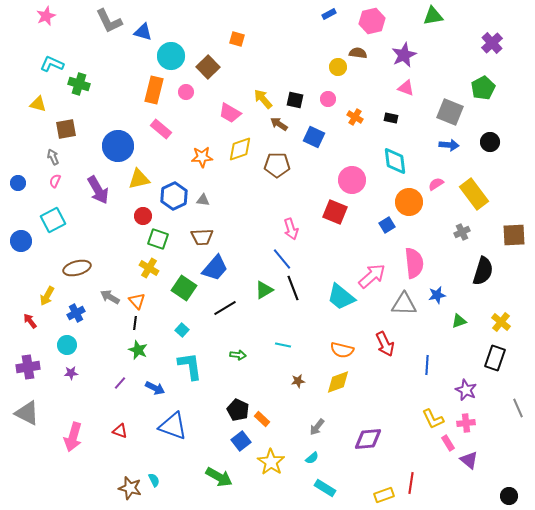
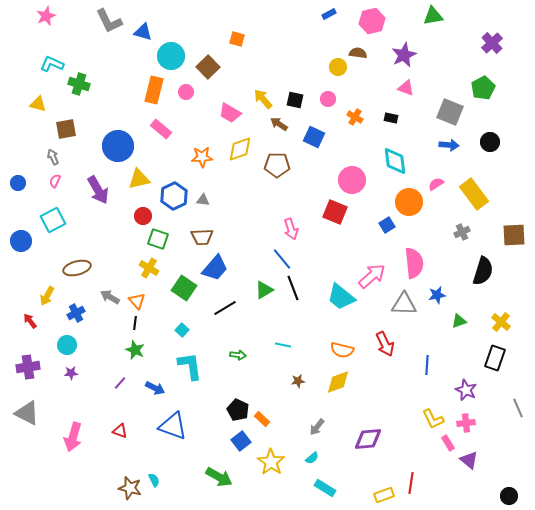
green star at (138, 350): moved 3 px left
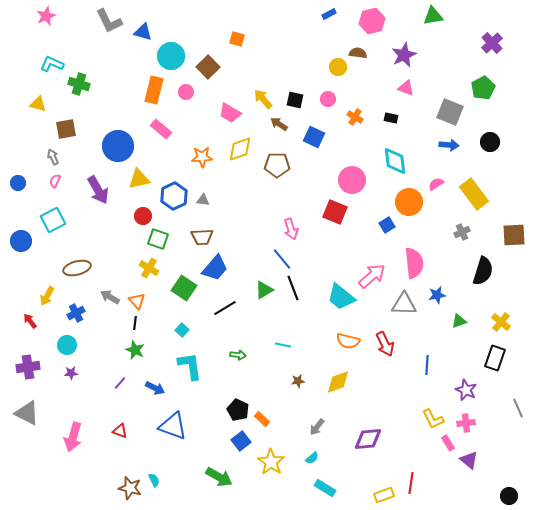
orange semicircle at (342, 350): moved 6 px right, 9 px up
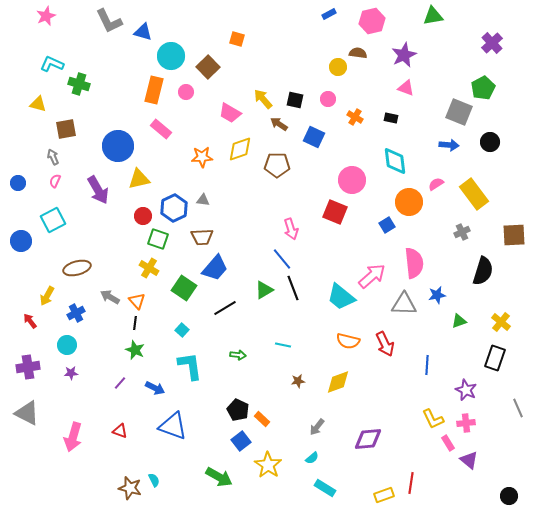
gray square at (450, 112): moved 9 px right
blue hexagon at (174, 196): moved 12 px down
yellow star at (271, 462): moved 3 px left, 3 px down
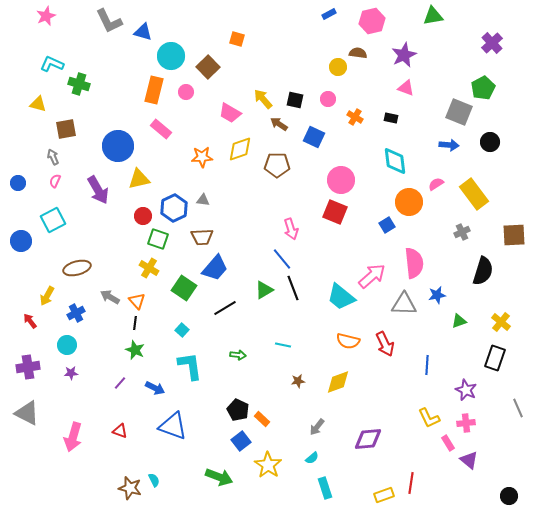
pink circle at (352, 180): moved 11 px left
yellow L-shape at (433, 419): moved 4 px left, 1 px up
green arrow at (219, 477): rotated 8 degrees counterclockwise
cyan rectangle at (325, 488): rotated 40 degrees clockwise
